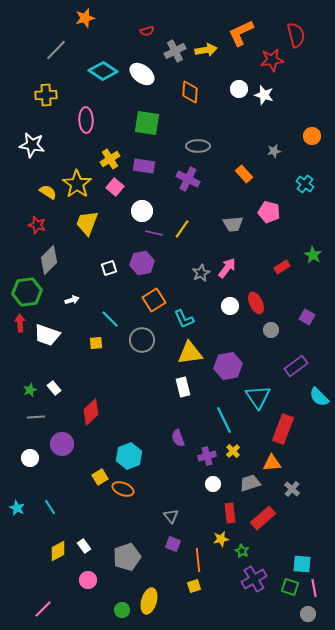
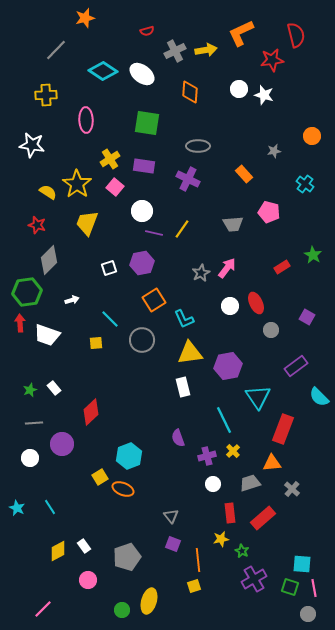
gray line at (36, 417): moved 2 px left, 6 px down
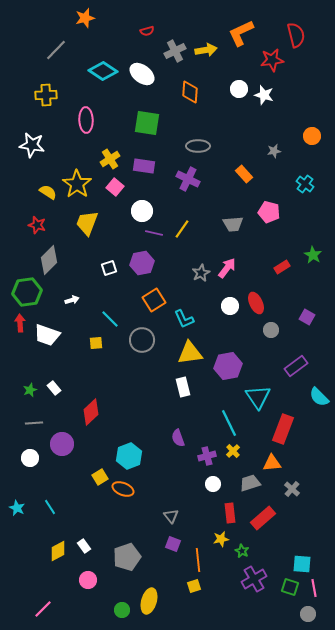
cyan line at (224, 420): moved 5 px right, 3 px down
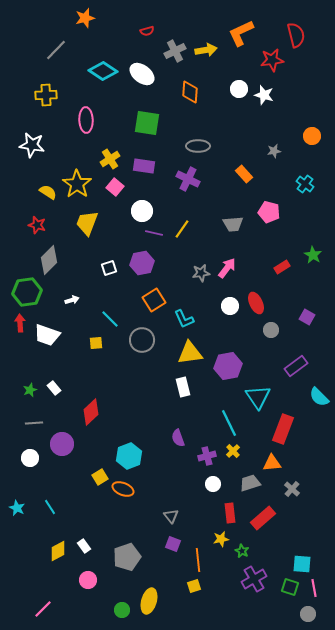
gray star at (201, 273): rotated 18 degrees clockwise
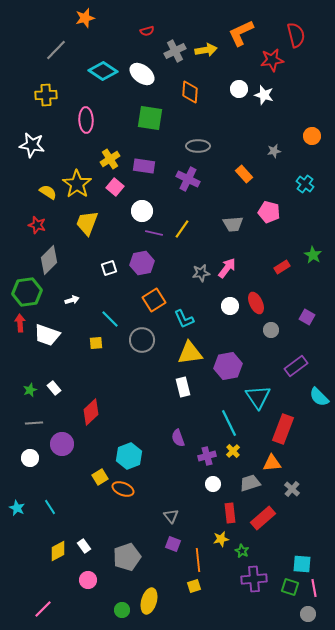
green square at (147, 123): moved 3 px right, 5 px up
purple cross at (254, 579): rotated 25 degrees clockwise
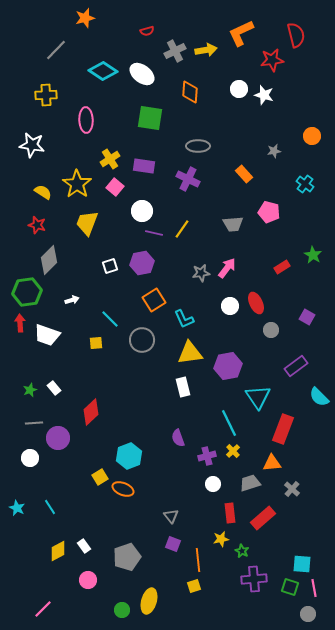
yellow semicircle at (48, 192): moved 5 px left
white square at (109, 268): moved 1 px right, 2 px up
purple circle at (62, 444): moved 4 px left, 6 px up
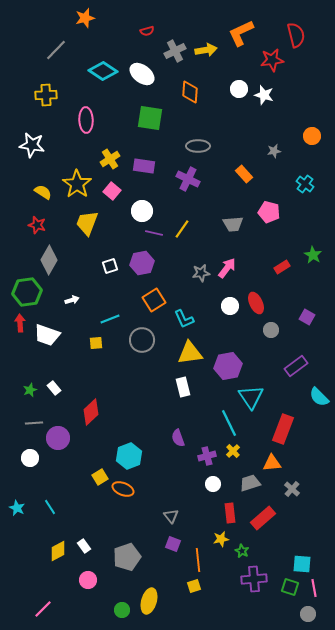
pink square at (115, 187): moved 3 px left, 4 px down
gray diamond at (49, 260): rotated 16 degrees counterclockwise
cyan line at (110, 319): rotated 66 degrees counterclockwise
cyan triangle at (258, 397): moved 7 px left
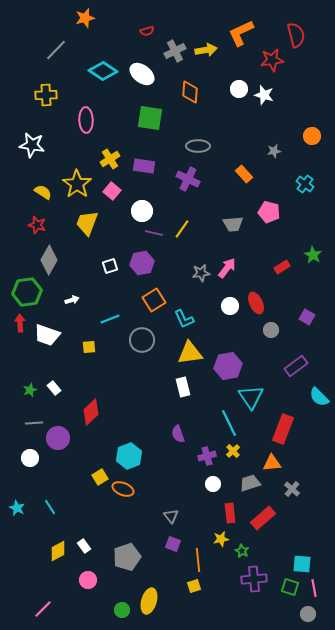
yellow square at (96, 343): moved 7 px left, 4 px down
purple semicircle at (178, 438): moved 4 px up
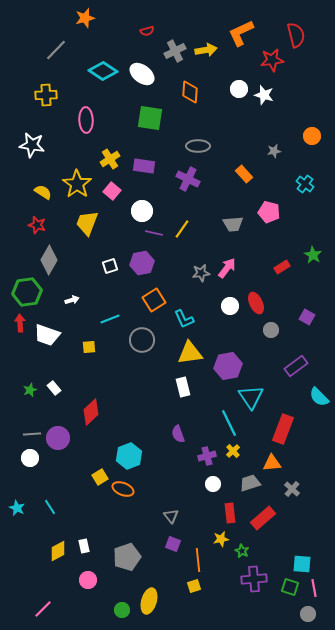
gray line at (34, 423): moved 2 px left, 11 px down
white rectangle at (84, 546): rotated 24 degrees clockwise
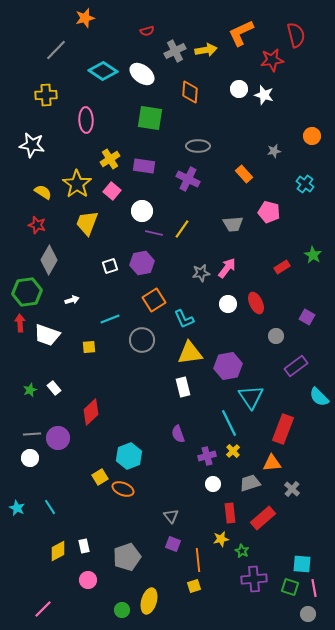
white circle at (230, 306): moved 2 px left, 2 px up
gray circle at (271, 330): moved 5 px right, 6 px down
